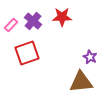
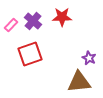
red square: moved 3 px right, 1 px down
purple star: moved 1 px left, 1 px down
brown triangle: moved 2 px left
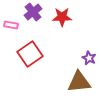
purple cross: moved 9 px up; rotated 12 degrees clockwise
pink rectangle: rotated 56 degrees clockwise
red square: rotated 15 degrees counterclockwise
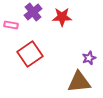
purple star: rotated 24 degrees clockwise
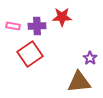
purple cross: moved 4 px right, 14 px down; rotated 36 degrees clockwise
pink rectangle: moved 2 px right, 1 px down
purple star: moved 1 px right; rotated 16 degrees counterclockwise
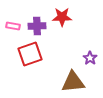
red square: rotated 15 degrees clockwise
brown triangle: moved 6 px left
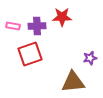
purple star: rotated 24 degrees clockwise
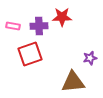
purple cross: moved 2 px right
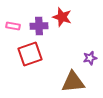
red star: rotated 18 degrees clockwise
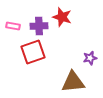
red square: moved 3 px right, 2 px up
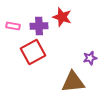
red square: rotated 10 degrees counterclockwise
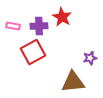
red star: rotated 12 degrees clockwise
